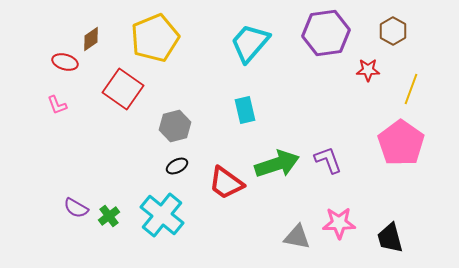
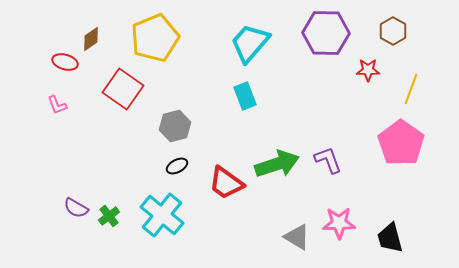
purple hexagon: rotated 9 degrees clockwise
cyan rectangle: moved 14 px up; rotated 8 degrees counterclockwise
gray triangle: rotated 20 degrees clockwise
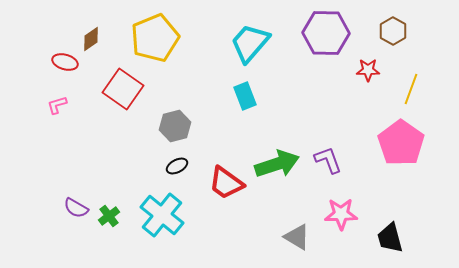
pink L-shape: rotated 95 degrees clockwise
pink star: moved 2 px right, 9 px up
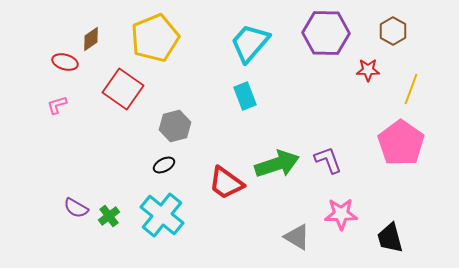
black ellipse: moved 13 px left, 1 px up
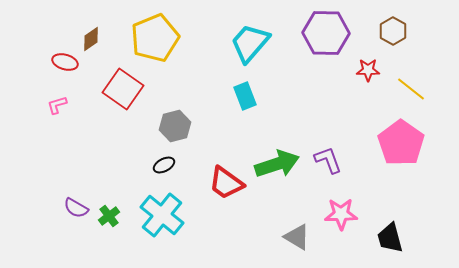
yellow line: rotated 72 degrees counterclockwise
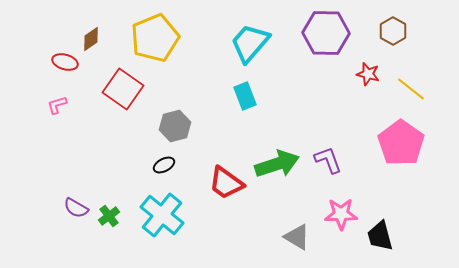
red star: moved 4 px down; rotated 15 degrees clockwise
black trapezoid: moved 10 px left, 2 px up
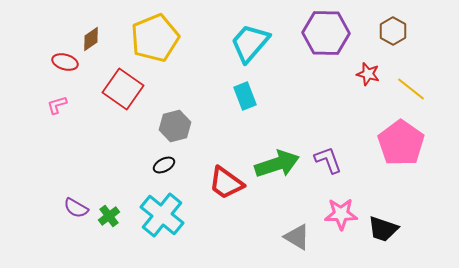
black trapezoid: moved 3 px right, 7 px up; rotated 56 degrees counterclockwise
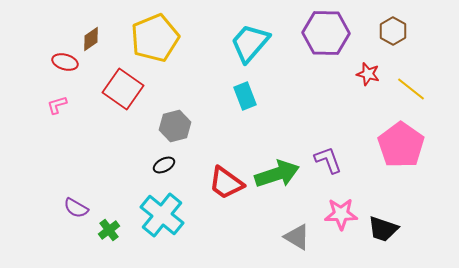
pink pentagon: moved 2 px down
green arrow: moved 10 px down
green cross: moved 14 px down
